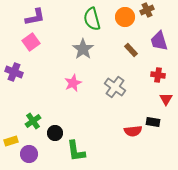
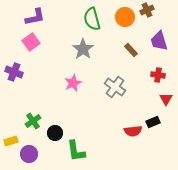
black rectangle: rotated 32 degrees counterclockwise
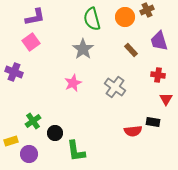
black rectangle: rotated 32 degrees clockwise
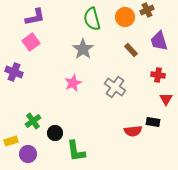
purple circle: moved 1 px left
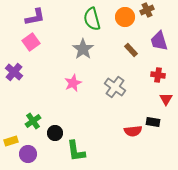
purple cross: rotated 18 degrees clockwise
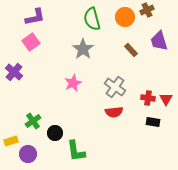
red cross: moved 10 px left, 23 px down
red semicircle: moved 19 px left, 19 px up
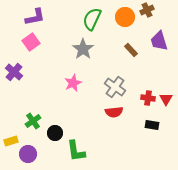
green semicircle: rotated 40 degrees clockwise
black rectangle: moved 1 px left, 3 px down
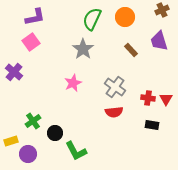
brown cross: moved 15 px right
green L-shape: rotated 20 degrees counterclockwise
